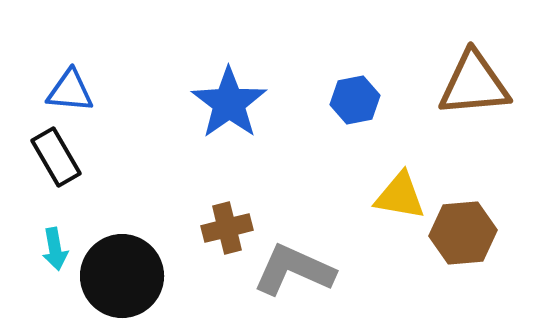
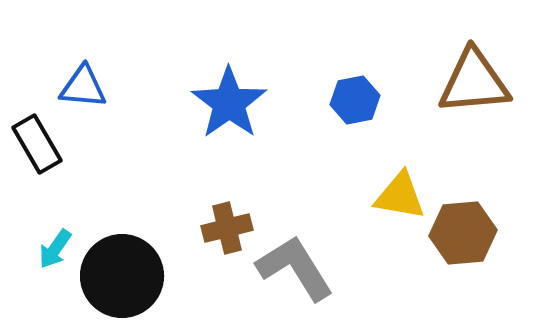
brown triangle: moved 2 px up
blue triangle: moved 13 px right, 4 px up
black rectangle: moved 19 px left, 13 px up
cyan arrow: rotated 45 degrees clockwise
gray L-shape: moved 1 px right, 2 px up; rotated 34 degrees clockwise
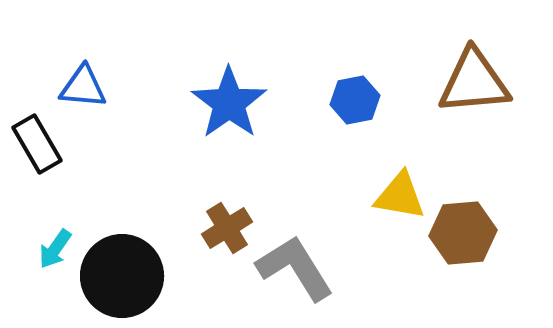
brown cross: rotated 18 degrees counterclockwise
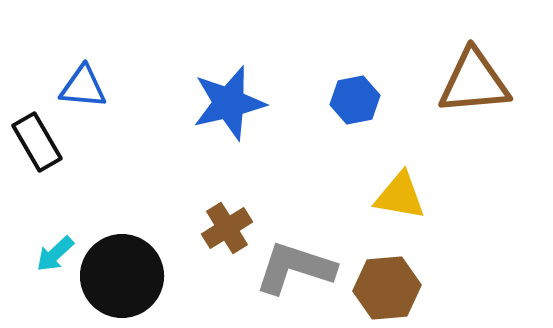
blue star: rotated 22 degrees clockwise
black rectangle: moved 2 px up
brown hexagon: moved 76 px left, 55 px down
cyan arrow: moved 5 px down; rotated 12 degrees clockwise
gray L-shape: rotated 40 degrees counterclockwise
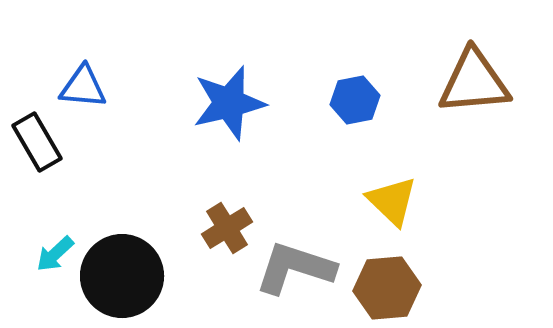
yellow triangle: moved 8 px left, 5 px down; rotated 34 degrees clockwise
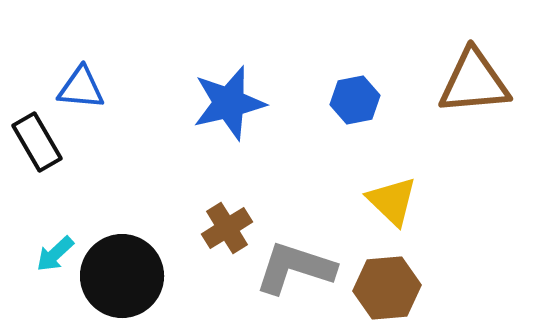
blue triangle: moved 2 px left, 1 px down
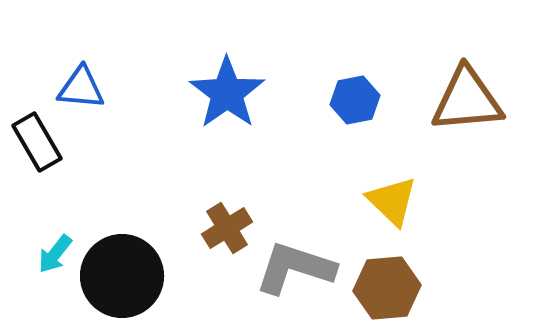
brown triangle: moved 7 px left, 18 px down
blue star: moved 2 px left, 10 px up; rotated 22 degrees counterclockwise
cyan arrow: rotated 9 degrees counterclockwise
